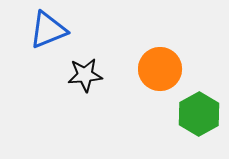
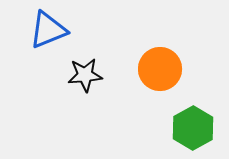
green hexagon: moved 6 px left, 14 px down
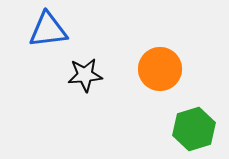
blue triangle: rotated 15 degrees clockwise
green hexagon: moved 1 px right, 1 px down; rotated 12 degrees clockwise
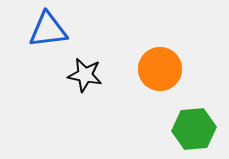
black star: rotated 16 degrees clockwise
green hexagon: rotated 12 degrees clockwise
